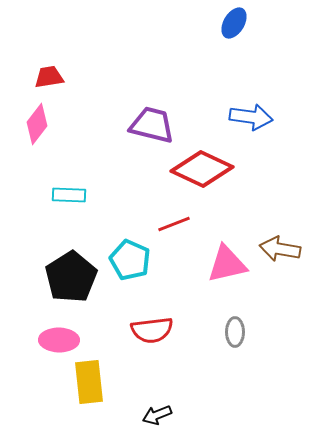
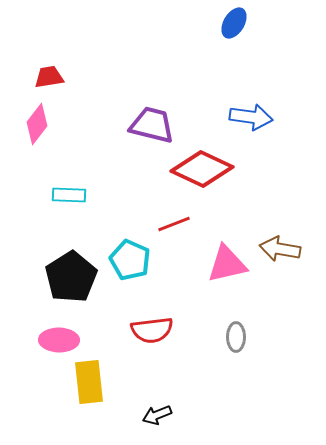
gray ellipse: moved 1 px right, 5 px down
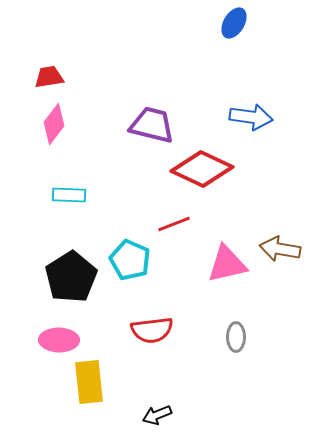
pink diamond: moved 17 px right
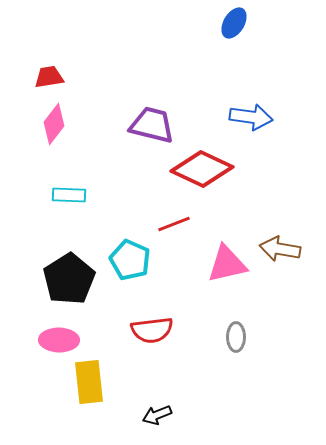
black pentagon: moved 2 px left, 2 px down
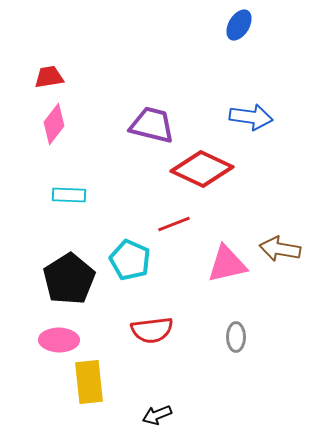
blue ellipse: moved 5 px right, 2 px down
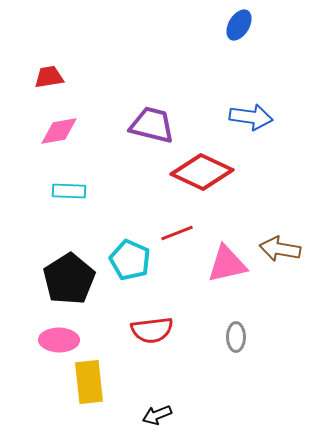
pink diamond: moved 5 px right, 7 px down; rotated 42 degrees clockwise
red diamond: moved 3 px down
cyan rectangle: moved 4 px up
red line: moved 3 px right, 9 px down
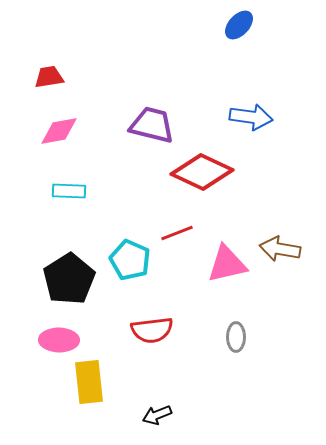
blue ellipse: rotated 12 degrees clockwise
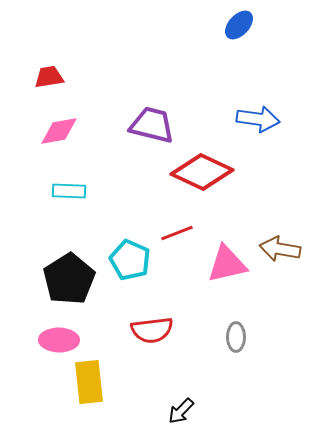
blue arrow: moved 7 px right, 2 px down
black arrow: moved 24 px right, 4 px up; rotated 24 degrees counterclockwise
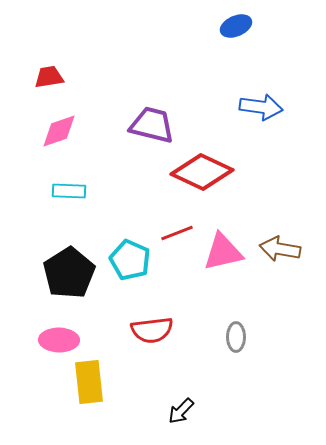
blue ellipse: moved 3 px left, 1 px down; rotated 24 degrees clockwise
blue arrow: moved 3 px right, 12 px up
pink diamond: rotated 9 degrees counterclockwise
pink triangle: moved 4 px left, 12 px up
black pentagon: moved 6 px up
